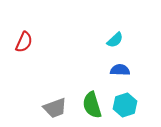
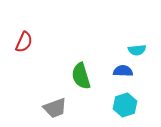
cyan semicircle: moved 22 px right, 10 px down; rotated 36 degrees clockwise
blue semicircle: moved 3 px right, 1 px down
green semicircle: moved 11 px left, 29 px up
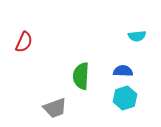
cyan semicircle: moved 14 px up
green semicircle: rotated 20 degrees clockwise
cyan hexagon: moved 7 px up
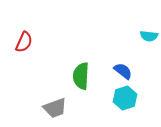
cyan semicircle: moved 12 px right; rotated 12 degrees clockwise
blue semicircle: rotated 36 degrees clockwise
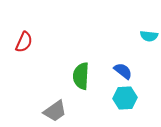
cyan hexagon: rotated 15 degrees clockwise
gray trapezoid: moved 3 px down; rotated 15 degrees counterclockwise
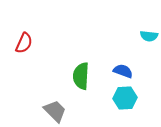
red semicircle: moved 1 px down
blue semicircle: rotated 18 degrees counterclockwise
gray trapezoid: rotated 100 degrees counterclockwise
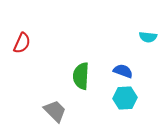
cyan semicircle: moved 1 px left, 1 px down
red semicircle: moved 2 px left
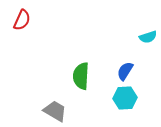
cyan semicircle: rotated 24 degrees counterclockwise
red semicircle: moved 23 px up
blue semicircle: moved 2 px right; rotated 78 degrees counterclockwise
gray trapezoid: rotated 15 degrees counterclockwise
